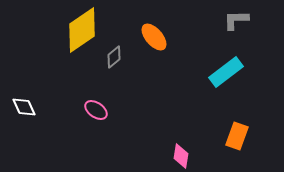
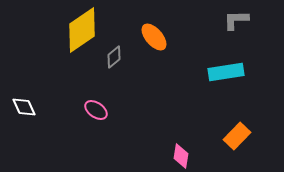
cyan rectangle: rotated 28 degrees clockwise
orange rectangle: rotated 24 degrees clockwise
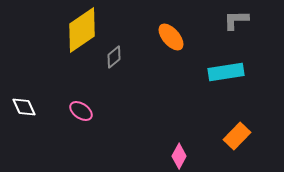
orange ellipse: moved 17 px right
pink ellipse: moved 15 px left, 1 px down
pink diamond: moved 2 px left; rotated 20 degrees clockwise
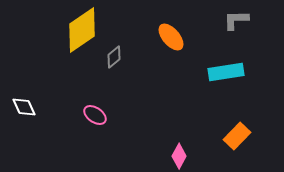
pink ellipse: moved 14 px right, 4 px down
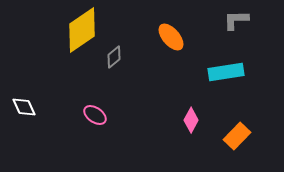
pink diamond: moved 12 px right, 36 px up
